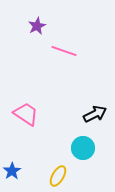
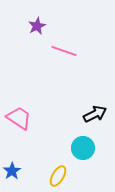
pink trapezoid: moved 7 px left, 4 px down
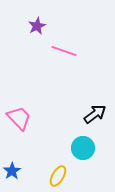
black arrow: rotated 10 degrees counterclockwise
pink trapezoid: rotated 12 degrees clockwise
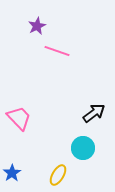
pink line: moved 7 px left
black arrow: moved 1 px left, 1 px up
blue star: moved 2 px down
yellow ellipse: moved 1 px up
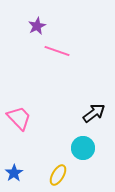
blue star: moved 2 px right
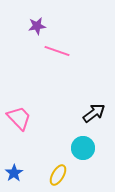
purple star: rotated 18 degrees clockwise
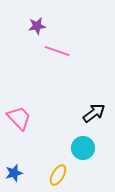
blue star: rotated 18 degrees clockwise
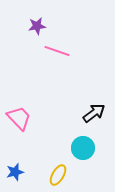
blue star: moved 1 px right, 1 px up
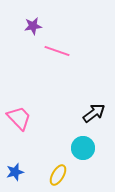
purple star: moved 4 px left
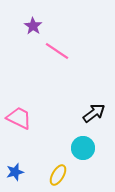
purple star: rotated 30 degrees counterclockwise
pink line: rotated 15 degrees clockwise
pink trapezoid: rotated 20 degrees counterclockwise
